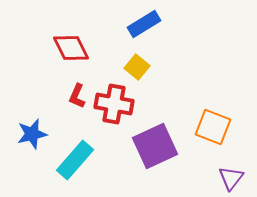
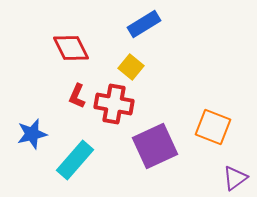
yellow square: moved 6 px left
purple triangle: moved 4 px right; rotated 16 degrees clockwise
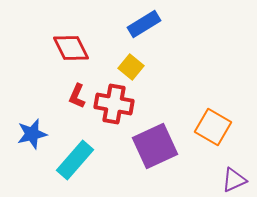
orange square: rotated 9 degrees clockwise
purple triangle: moved 1 px left, 2 px down; rotated 12 degrees clockwise
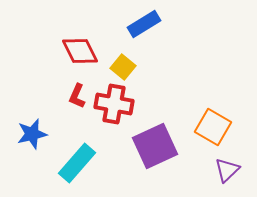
red diamond: moved 9 px right, 3 px down
yellow square: moved 8 px left
cyan rectangle: moved 2 px right, 3 px down
purple triangle: moved 7 px left, 10 px up; rotated 20 degrees counterclockwise
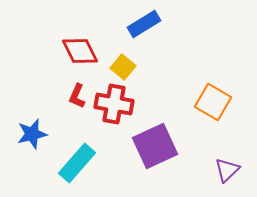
orange square: moved 25 px up
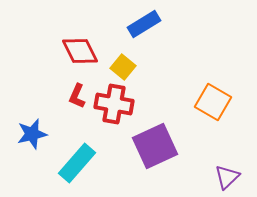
purple triangle: moved 7 px down
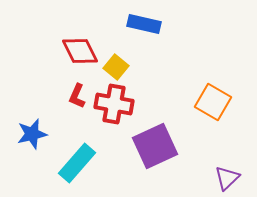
blue rectangle: rotated 44 degrees clockwise
yellow square: moved 7 px left
purple triangle: moved 1 px down
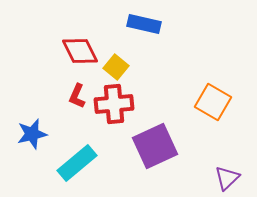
red cross: rotated 15 degrees counterclockwise
cyan rectangle: rotated 9 degrees clockwise
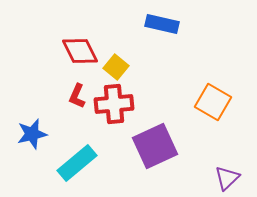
blue rectangle: moved 18 px right
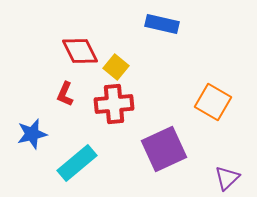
red L-shape: moved 12 px left, 2 px up
purple square: moved 9 px right, 3 px down
